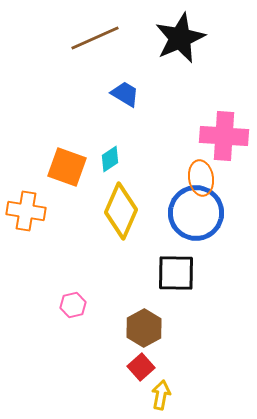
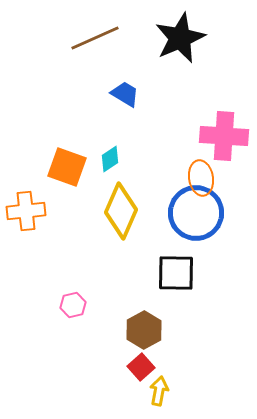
orange cross: rotated 15 degrees counterclockwise
brown hexagon: moved 2 px down
yellow arrow: moved 2 px left, 4 px up
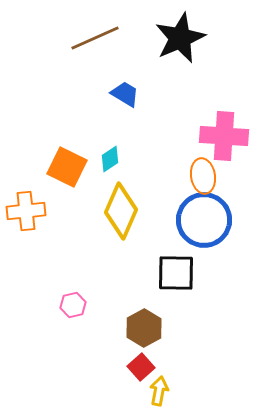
orange square: rotated 6 degrees clockwise
orange ellipse: moved 2 px right, 2 px up
blue circle: moved 8 px right, 7 px down
brown hexagon: moved 2 px up
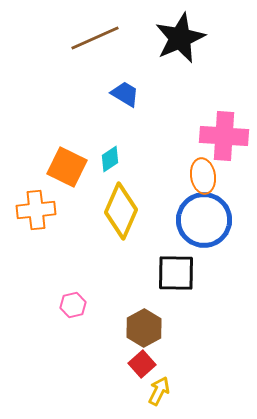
orange cross: moved 10 px right, 1 px up
red square: moved 1 px right, 3 px up
yellow arrow: rotated 16 degrees clockwise
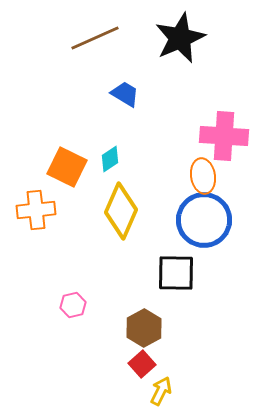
yellow arrow: moved 2 px right
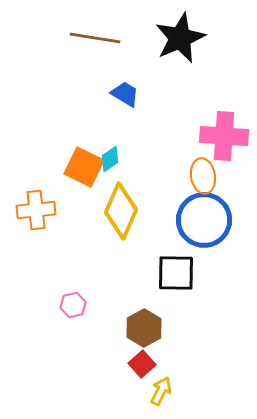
brown line: rotated 33 degrees clockwise
orange square: moved 17 px right
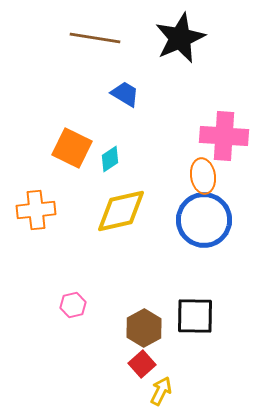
orange square: moved 12 px left, 19 px up
yellow diamond: rotated 54 degrees clockwise
black square: moved 19 px right, 43 px down
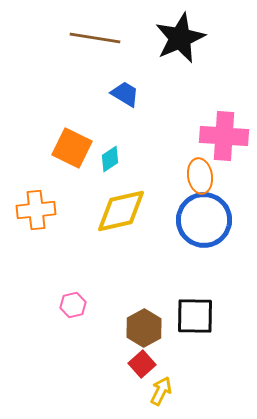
orange ellipse: moved 3 px left
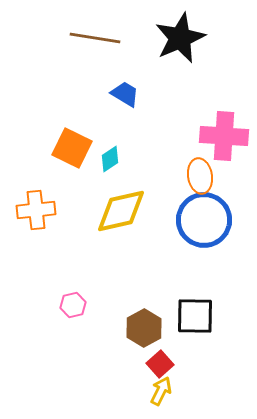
red square: moved 18 px right
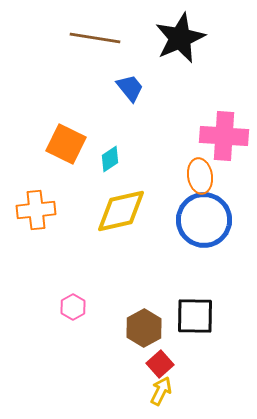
blue trapezoid: moved 5 px right, 6 px up; rotated 20 degrees clockwise
orange square: moved 6 px left, 4 px up
pink hexagon: moved 2 px down; rotated 15 degrees counterclockwise
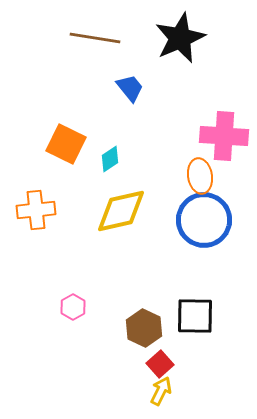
brown hexagon: rotated 6 degrees counterclockwise
